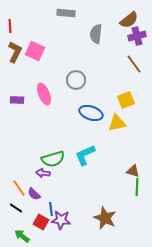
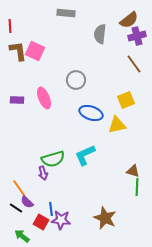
gray semicircle: moved 4 px right
brown L-shape: moved 3 px right, 1 px up; rotated 35 degrees counterclockwise
pink ellipse: moved 4 px down
yellow triangle: moved 2 px down
purple arrow: rotated 112 degrees counterclockwise
purple semicircle: moved 7 px left, 8 px down
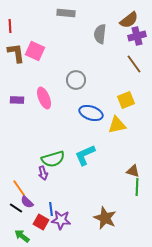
brown L-shape: moved 2 px left, 2 px down
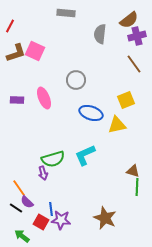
red line: rotated 32 degrees clockwise
brown L-shape: rotated 80 degrees clockwise
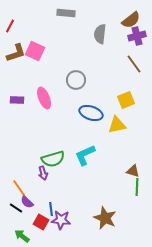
brown semicircle: moved 2 px right
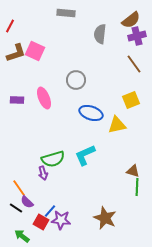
yellow square: moved 5 px right
blue line: moved 1 px left, 2 px down; rotated 48 degrees clockwise
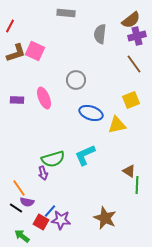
brown triangle: moved 4 px left; rotated 16 degrees clockwise
green line: moved 2 px up
purple semicircle: rotated 32 degrees counterclockwise
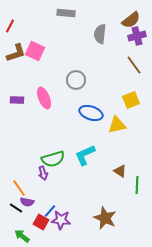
brown line: moved 1 px down
brown triangle: moved 9 px left
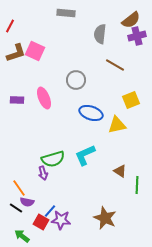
brown line: moved 19 px left; rotated 24 degrees counterclockwise
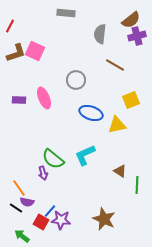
purple rectangle: moved 2 px right
green semicircle: rotated 55 degrees clockwise
brown star: moved 1 px left, 1 px down
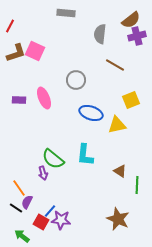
cyan L-shape: rotated 60 degrees counterclockwise
purple semicircle: rotated 104 degrees clockwise
brown star: moved 14 px right
